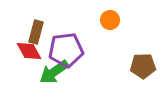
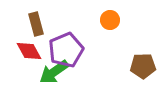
brown rectangle: moved 8 px up; rotated 30 degrees counterclockwise
purple pentagon: rotated 16 degrees counterclockwise
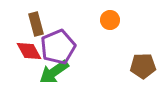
purple pentagon: moved 8 px left, 3 px up
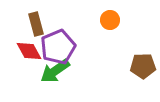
green arrow: moved 1 px right, 1 px up
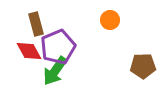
green arrow: rotated 20 degrees counterclockwise
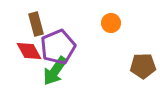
orange circle: moved 1 px right, 3 px down
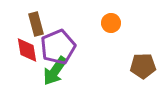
red diamond: moved 2 px left, 1 px up; rotated 20 degrees clockwise
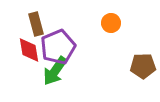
red diamond: moved 2 px right
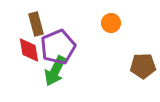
green arrow: rotated 8 degrees counterclockwise
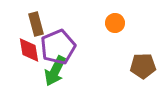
orange circle: moved 4 px right
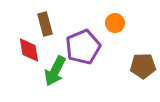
brown rectangle: moved 9 px right
purple pentagon: moved 25 px right
